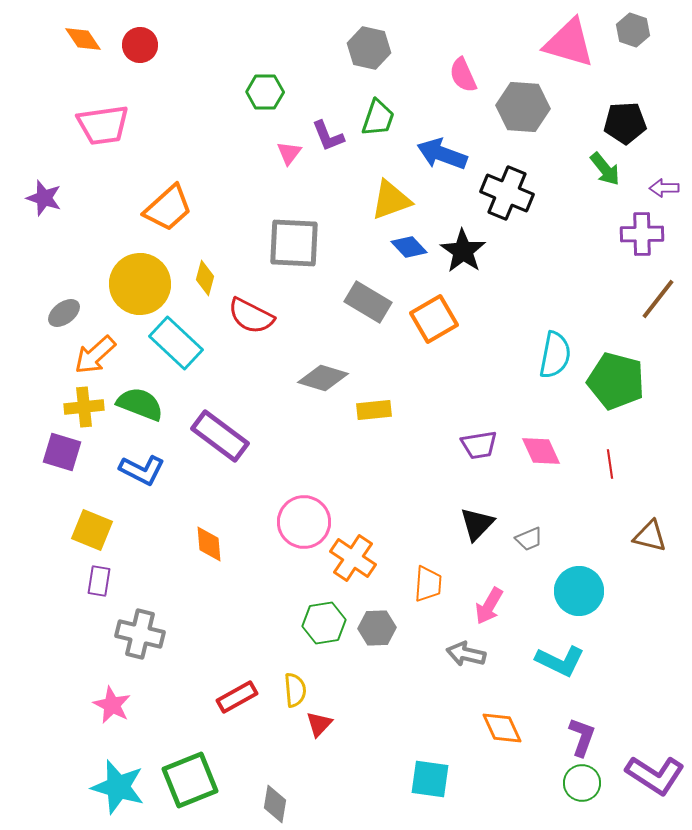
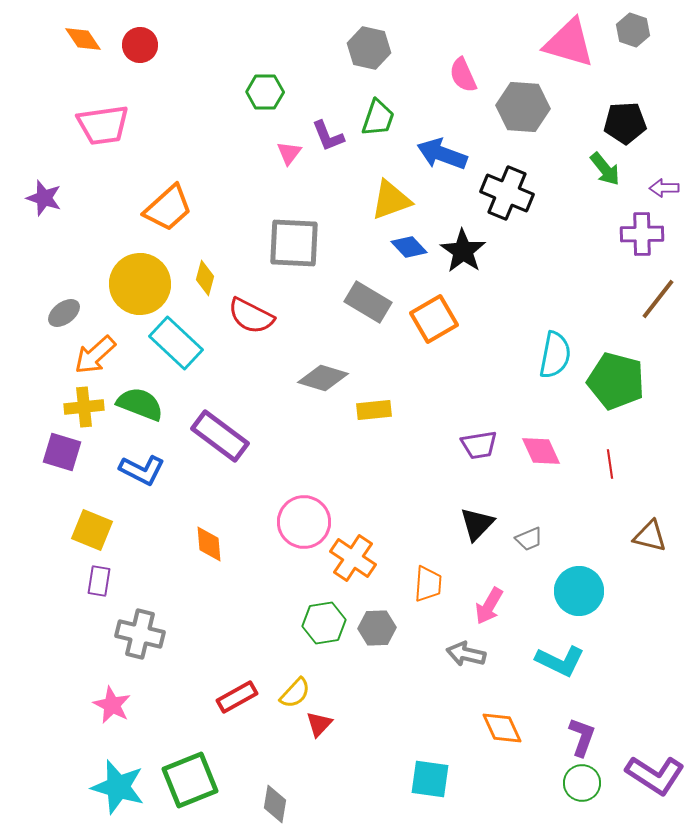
yellow semicircle at (295, 690): moved 3 px down; rotated 48 degrees clockwise
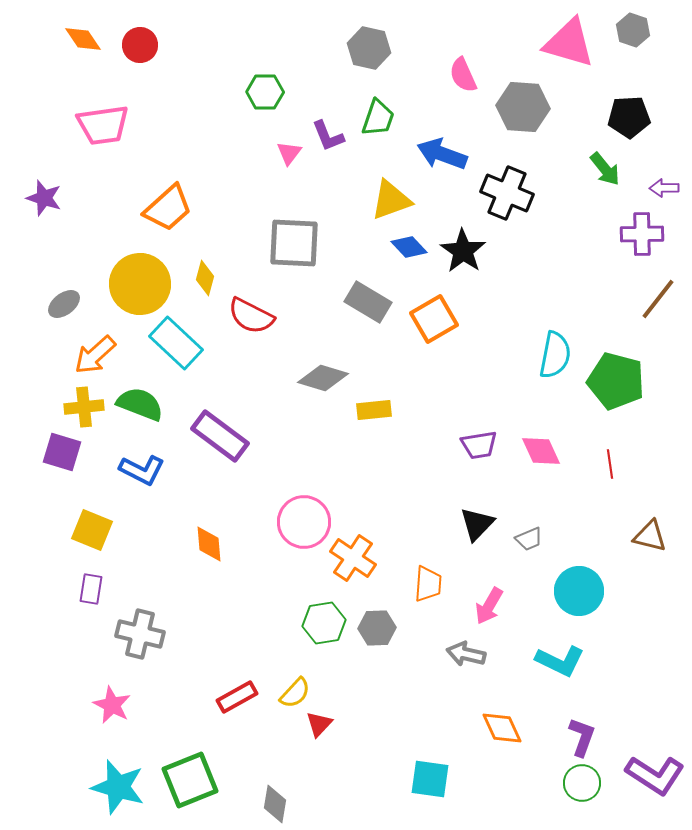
black pentagon at (625, 123): moved 4 px right, 6 px up
gray ellipse at (64, 313): moved 9 px up
purple rectangle at (99, 581): moved 8 px left, 8 px down
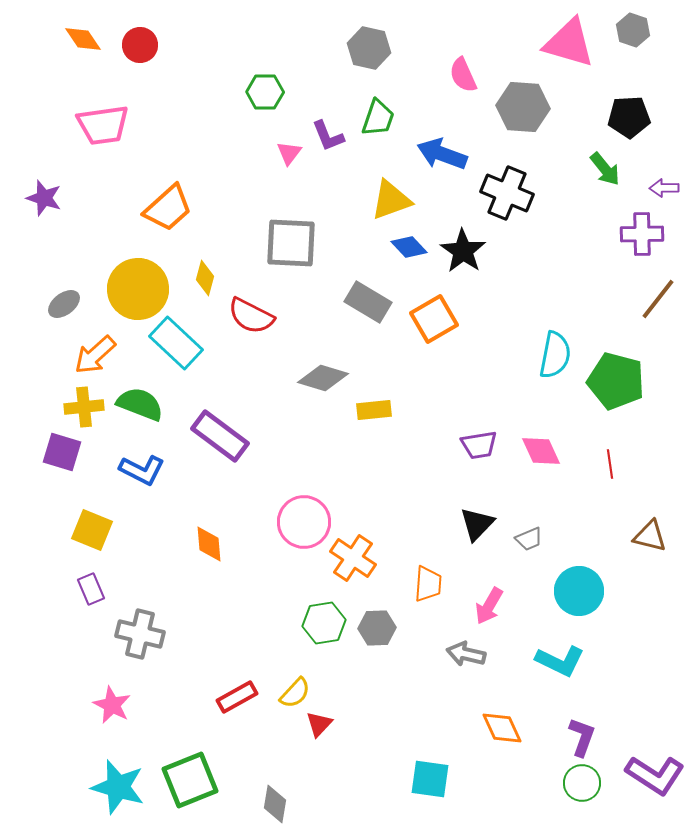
gray square at (294, 243): moved 3 px left
yellow circle at (140, 284): moved 2 px left, 5 px down
purple rectangle at (91, 589): rotated 32 degrees counterclockwise
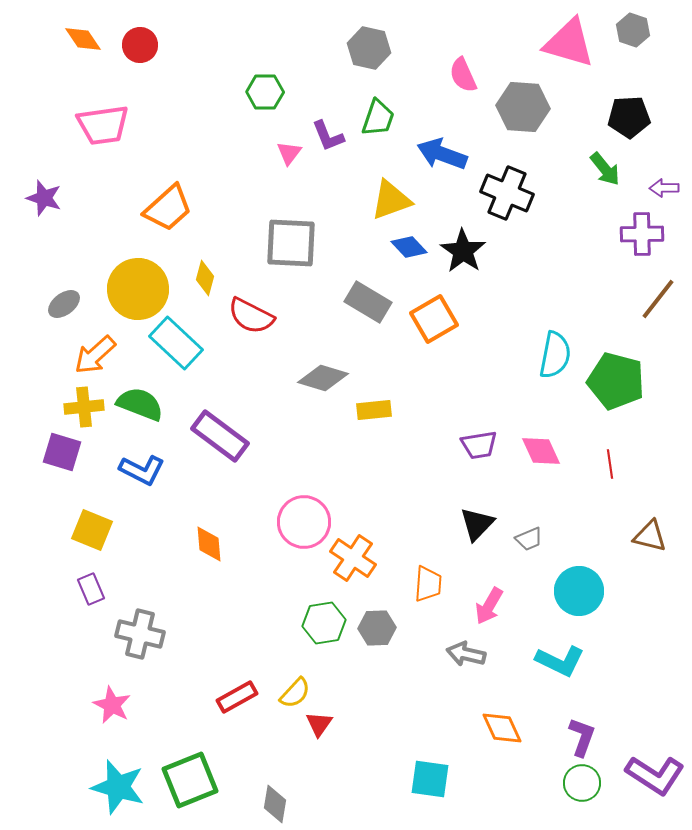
red triangle at (319, 724): rotated 8 degrees counterclockwise
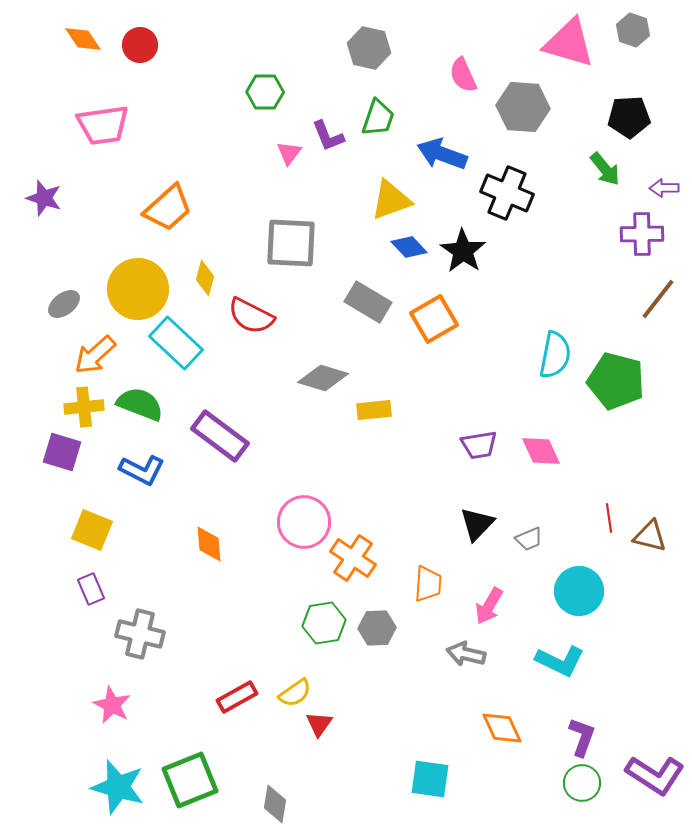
red line at (610, 464): moved 1 px left, 54 px down
yellow semicircle at (295, 693): rotated 12 degrees clockwise
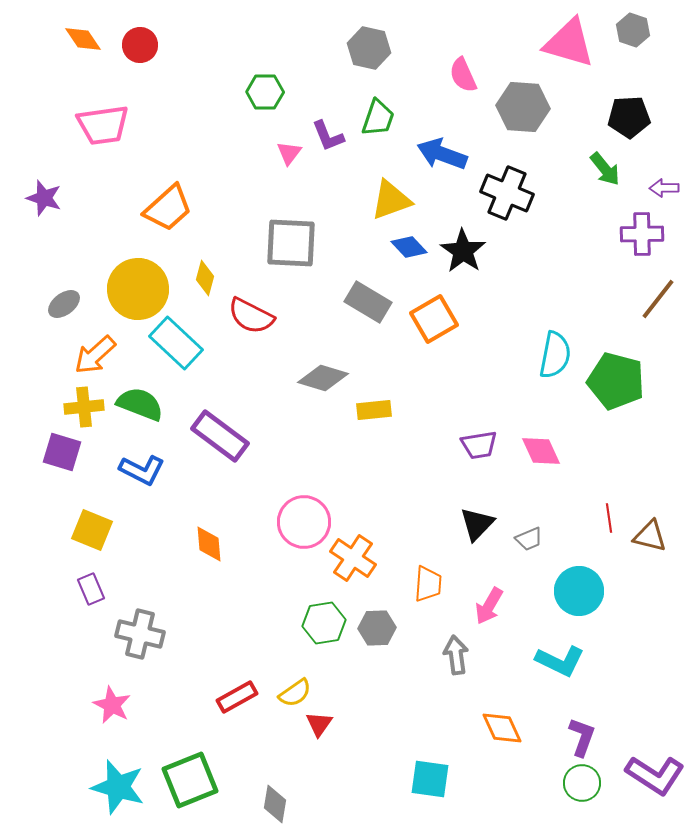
gray arrow at (466, 654): moved 10 px left, 1 px down; rotated 69 degrees clockwise
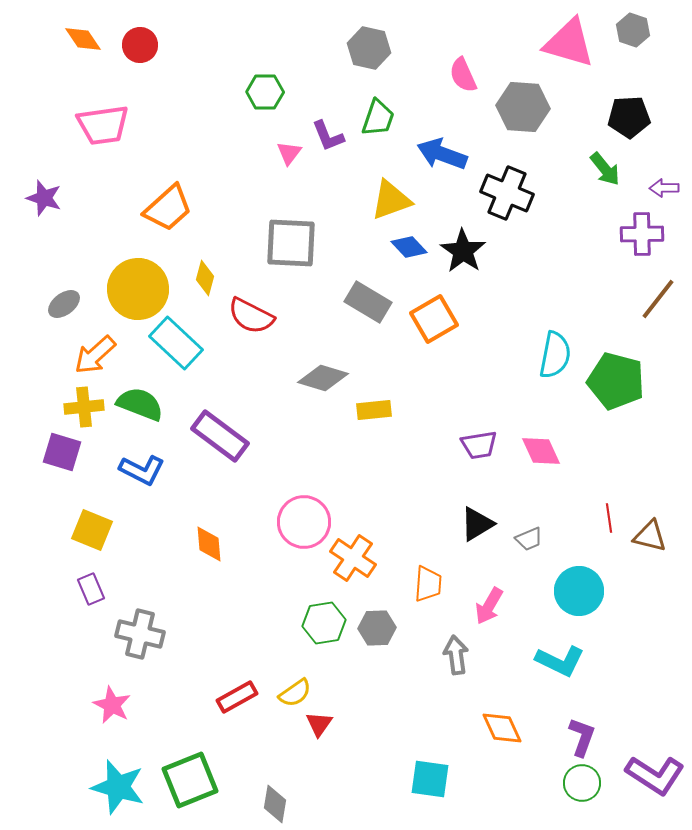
black triangle at (477, 524): rotated 15 degrees clockwise
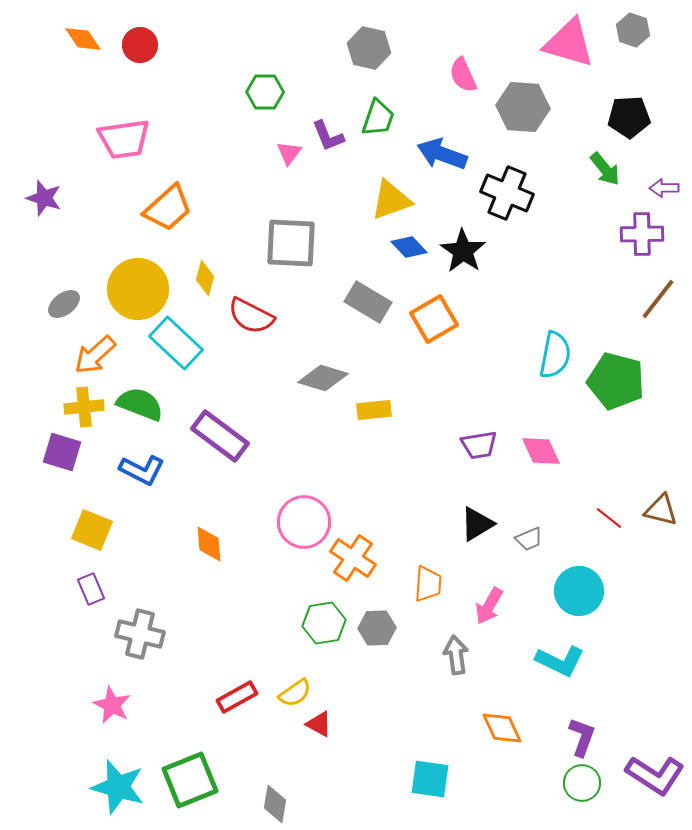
pink trapezoid at (103, 125): moved 21 px right, 14 px down
red line at (609, 518): rotated 44 degrees counterclockwise
brown triangle at (650, 536): moved 11 px right, 26 px up
red triangle at (319, 724): rotated 36 degrees counterclockwise
